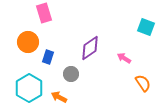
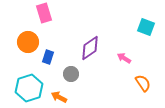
cyan hexagon: rotated 12 degrees clockwise
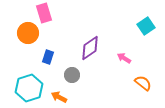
cyan square: moved 1 px up; rotated 36 degrees clockwise
orange circle: moved 9 px up
gray circle: moved 1 px right, 1 px down
orange semicircle: rotated 18 degrees counterclockwise
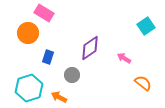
pink rectangle: rotated 42 degrees counterclockwise
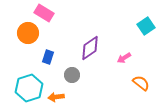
pink arrow: rotated 64 degrees counterclockwise
orange semicircle: moved 2 px left
orange arrow: moved 3 px left; rotated 35 degrees counterclockwise
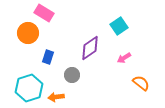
cyan square: moved 27 px left
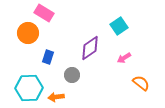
cyan hexagon: rotated 16 degrees clockwise
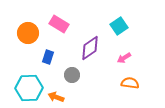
pink rectangle: moved 15 px right, 11 px down
orange semicircle: moved 11 px left; rotated 30 degrees counterclockwise
orange arrow: rotated 28 degrees clockwise
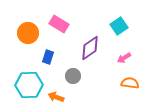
gray circle: moved 1 px right, 1 px down
cyan hexagon: moved 3 px up
